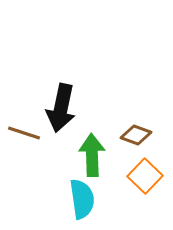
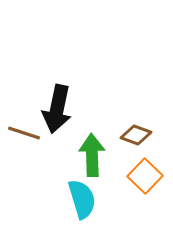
black arrow: moved 4 px left, 1 px down
cyan semicircle: rotated 9 degrees counterclockwise
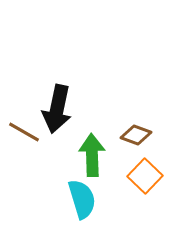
brown line: moved 1 px up; rotated 12 degrees clockwise
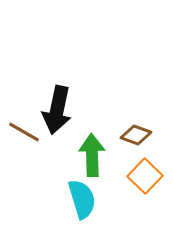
black arrow: moved 1 px down
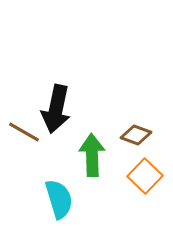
black arrow: moved 1 px left, 1 px up
cyan semicircle: moved 23 px left
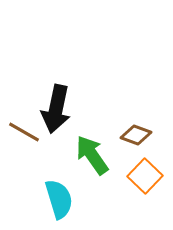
green arrow: rotated 33 degrees counterclockwise
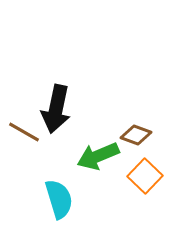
green arrow: moved 6 px right, 1 px down; rotated 78 degrees counterclockwise
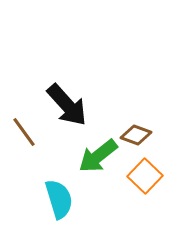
black arrow: moved 11 px right, 4 px up; rotated 54 degrees counterclockwise
brown line: rotated 24 degrees clockwise
green arrow: rotated 15 degrees counterclockwise
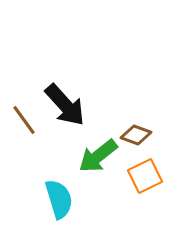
black arrow: moved 2 px left
brown line: moved 12 px up
orange square: rotated 20 degrees clockwise
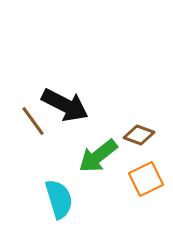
black arrow: rotated 21 degrees counterclockwise
brown line: moved 9 px right, 1 px down
brown diamond: moved 3 px right
orange square: moved 1 px right, 3 px down
